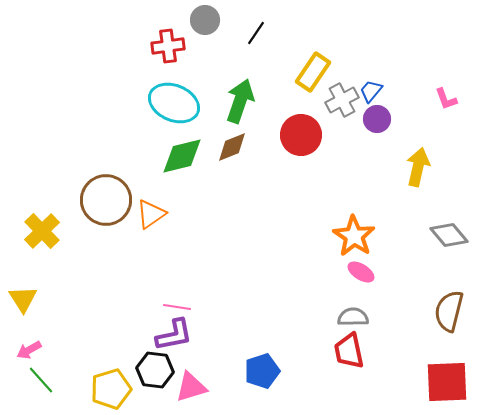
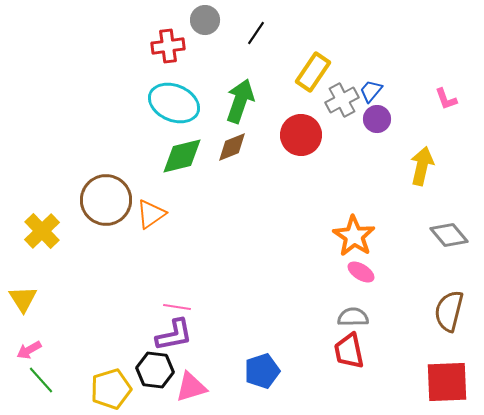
yellow arrow: moved 4 px right, 1 px up
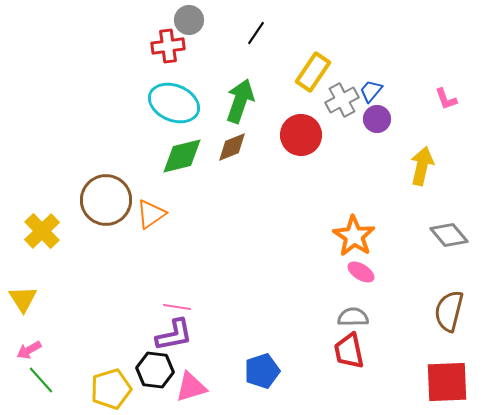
gray circle: moved 16 px left
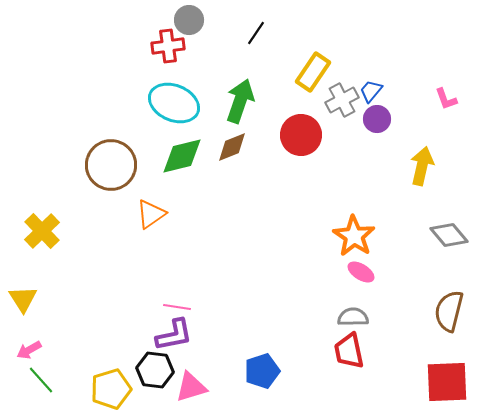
brown circle: moved 5 px right, 35 px up
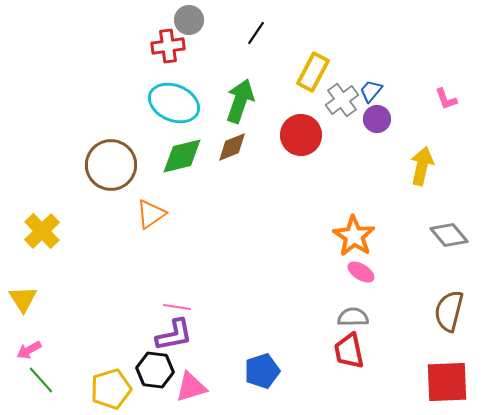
yellow rectangle: rotated 6 degrees counterclockwise
gray cross: rotated 8 degrees counterclockwise
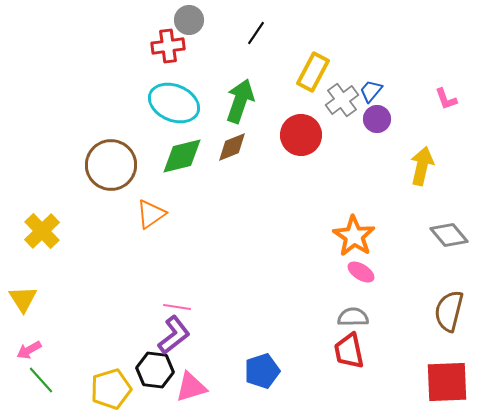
purple L-shape: rotated 27 degrees counterclockwise
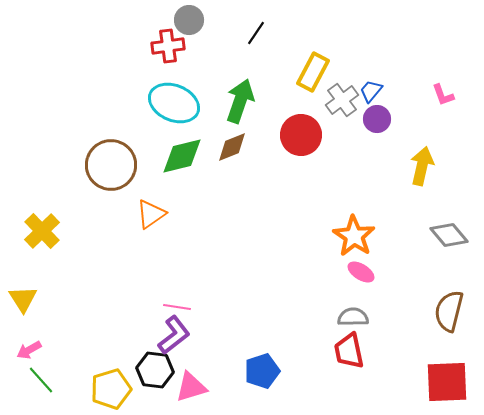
pink L-shape: moved 3 px left, 4 px up
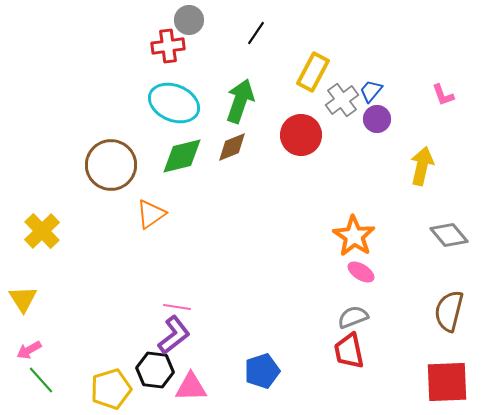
gray semicircle: rotated 20 degrees counterclockwise
pink triangle: rotated 16 degrees clockwise
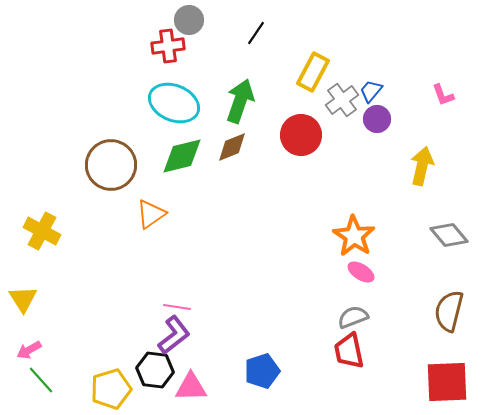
yellow cross: rotated 18 degrees counterclockwise
